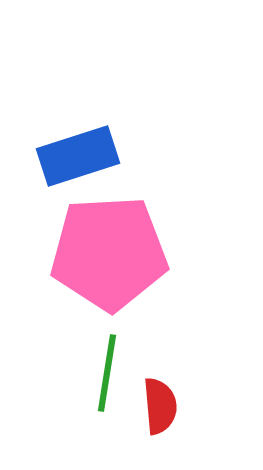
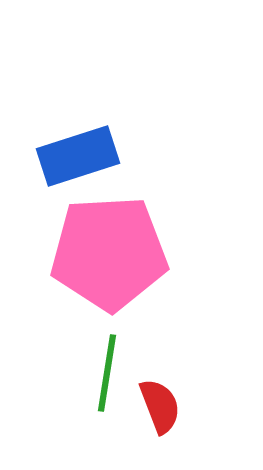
red semicircle: rotated 16 degrees counterclockwise
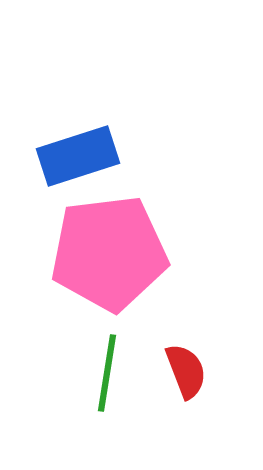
pink pentagon: rotated 4 degrees counterclockwise
red semicircle: moved 26 px right, 35 px up
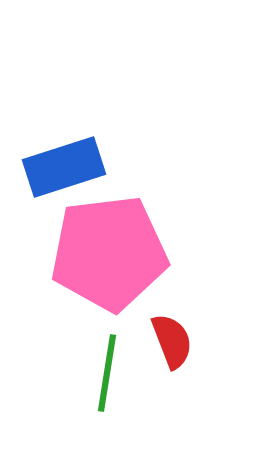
blue rectangle: moved 14 px left, 11 px down
red semicircle: moved 14 px left, 30 px up
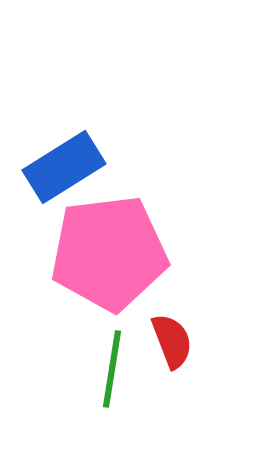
blue rectangle: rotated 14 degrees counterclockwise
green line: moved 5 px right, 4 px up
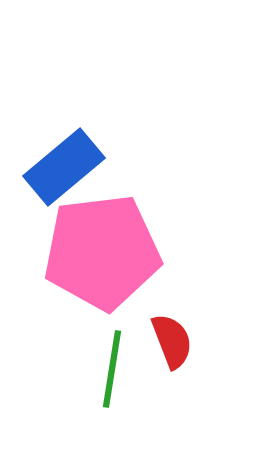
blue rectangle: rotated 8 degrees counterclockwise
pink pentagon: moved 7 px left, 1 px up
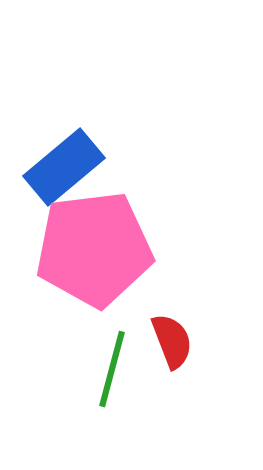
pink pentagon: moved 8 px left, 3 px up
green line: rotated 6 degrees clockwise
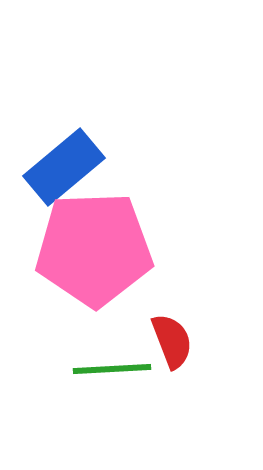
pink pentagon: rotated 5 degrees clockwise
green line: rotated 72 degrees clockwise
